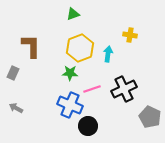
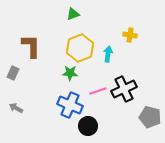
pink line: moved 6 px right, 2 px down
gray pentagon: rotated 10 degrees counterclockwise
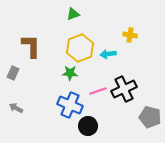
cyan arrow: rotated 105 degrees counterclockwise
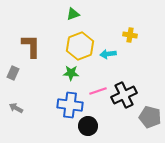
yellow hexagon: moved 2 px up
green star: moved 1 px right
black cross: moved 6 px down
blue cross: rotated 15 degrees counterclockwise
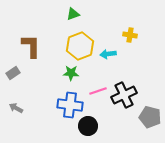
gray rectangle: rotated 32 degrees clockwise
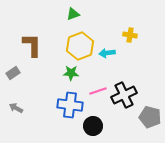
brown L-shape: moved 1 px right, 1 px up
cyan arrow: moved 1 px left, 1 px up
black circle: moved 5 px right
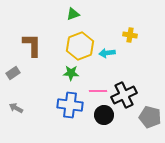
pink line: rotated 18 degrees clockwise
black circle: moved 11 px right, 11 px up
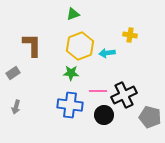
gray arrow: moved 1 px up; rotated 104 degrees counterclockwise
